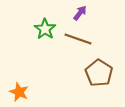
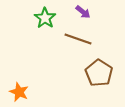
purple arrow: moved 3 px right, 1 px up; rotated 91 degrees clockwise
green star: moved 11 px up
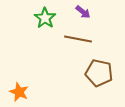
brown line: rotated 8 degrees counterclockwise
brown pentagon: rotated 20 degrees counterclockwise
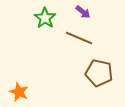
brown line: moved 1 px right, 1 px up; rotated 12 degrees clockwise
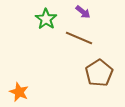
green star: moved 1 px right, 1 px down
brown pentagon: rotated 28 degrees clockwise
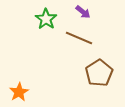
orange star: rotated 18 degrees clockwise
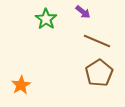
brown line: moved 18 px right, 3 px down
orange star: moved 2 px right, 7 px up
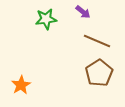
green star: rotated 30 degrees clockwise
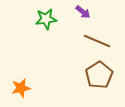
brown pentagon: moved 2 px down
orange star: moved 3 px down; rotated 18 degrees clockwise
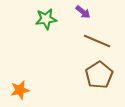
orange star: moved 1 px left, 2 px down
